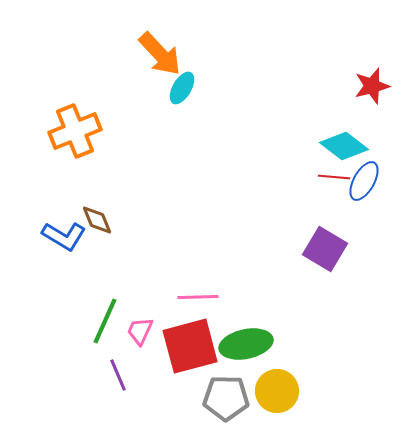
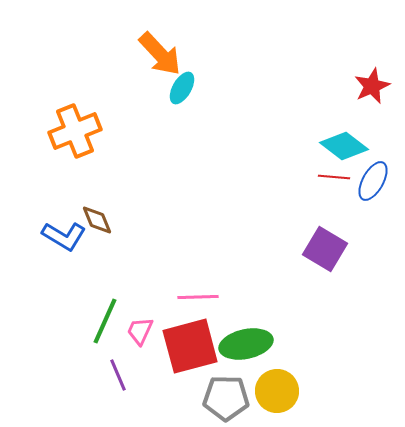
red star: rotated 9 degrees counterclockwise
blue ellipse: moved 9 px right
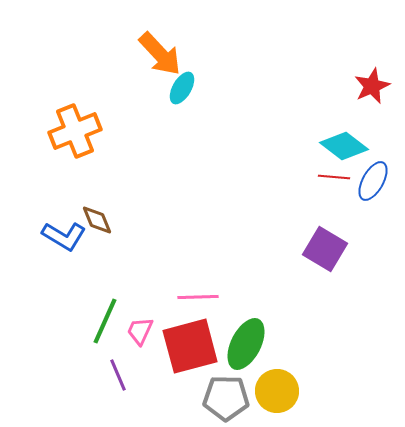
green ellipse: rotated 51 degrees counterclockwise
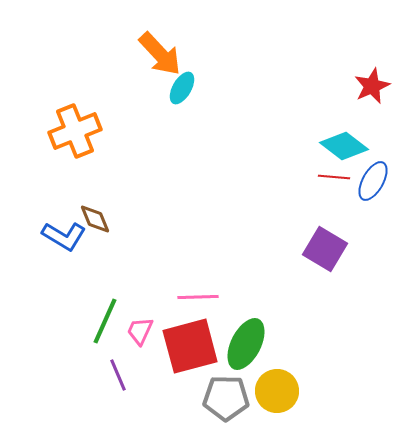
brown diamond: moved 2 px left, 1 px up
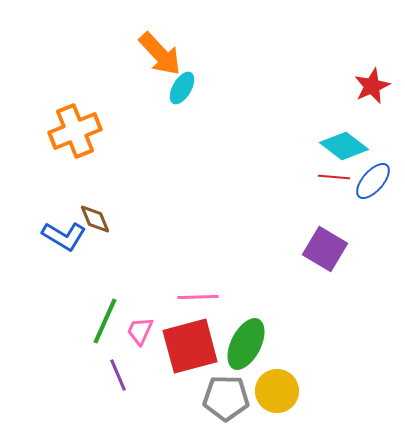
blue ellipse: rotated 12 degrees clockwise
